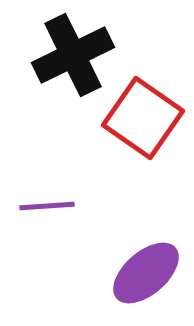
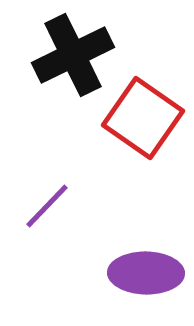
purple line: rotated 42 degrees counterclockwise
purple ellipse: rotated 42 degrees clockwise
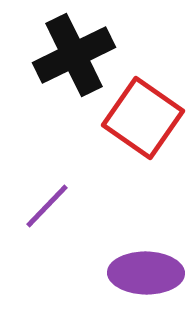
black cross: moved 1 px right
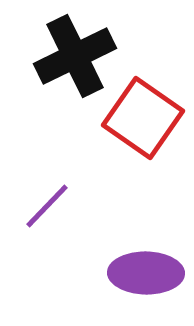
black cross: moved 1 px right, 1 px down
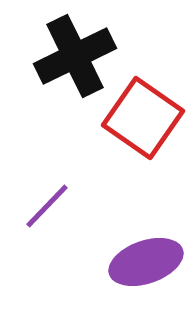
purple ellipse: moved 11 px up; rotated 20 degrees counterclockwise
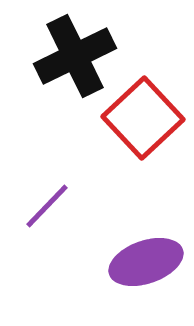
red square: rotated 12 degrees clockwise
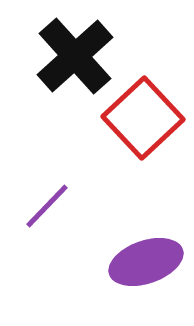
black cross: rotated 16 degrees counterclockwise
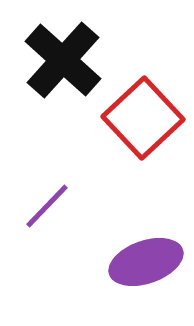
black cross: moved 12 px left, 4 px down; rotated 6 degrees counterclockwise
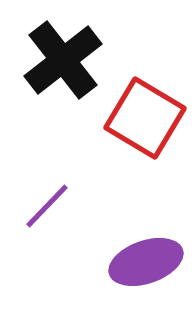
black cross: rotated 10 degrees clockwise
red square: moved 2 px right; rotated 16 degrees counterclockwise
